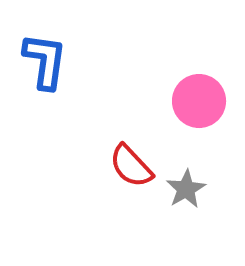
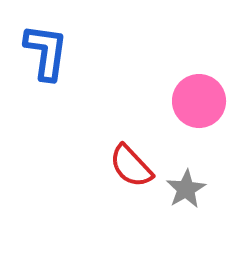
blue L-shape: moved 1 px right, 9 px up
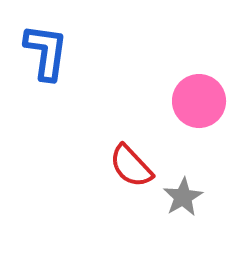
gray star: moved 3 px left, 8 px down
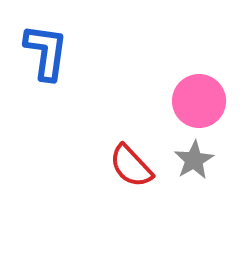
gray star: moved 11 px right, 37 px up
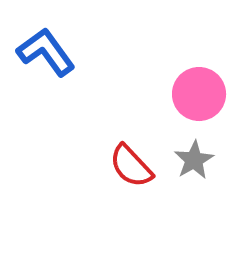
blue L-shape: rotated 44 degrees counterclockwise
pink circle: moved 7 px up
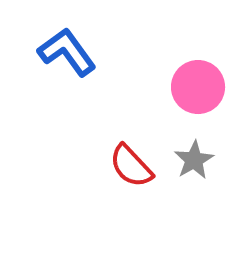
blue L-shape: moved 21 px right
pink circle: moved 1 px left, 7 px up
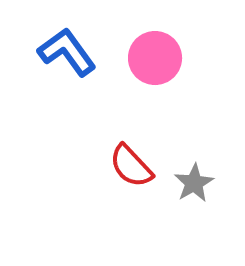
pink circle: moved 43 px left, 29 px up
gray star: moved 23 px down
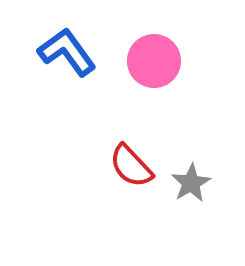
pink circle: moved 1 px left, 3 px down
gray star: moved 3 px left
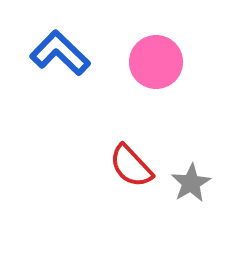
blue L-shape: moved 7 px left, 1 px down; rotated 10 degrees counterclockwise
pink circle: moved 2 px right, 1 px down
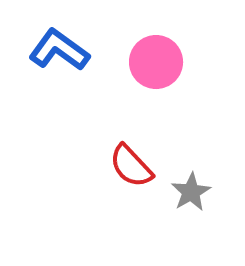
blue L-shape: moved 1 px left, 3 px up; rotated 8 degrees counterclockwise
gray star: moved 9 px down
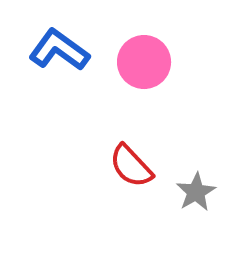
pink circle: moved 12 px left
gray star: moved 5 px right
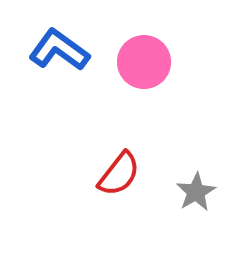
red semicircle: moved 12 px left, 8 px down; rotated 99 degrees counterclockwise
